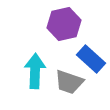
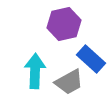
gray trapezoid: rotated 48 degrees counterclockwise
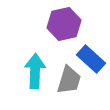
gray trapezoid: moved 2 px up; rotated 44 degrees counterclockwise
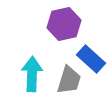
cyan arrow: moved 3 px left, 3 px down
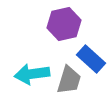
cyan arrow: rotated 100 degrees counterclockwise
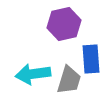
blue rectangle: rotated 44 degrees clockwise
cyan arrow: moved 1 px right
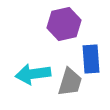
gray trapezoid: moved 1 px right, 2 px down
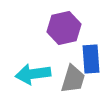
purple hexagon: moved 4 px down
gray trapezoid: moved 3 px right, 3 px up
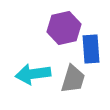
blue rectangle: moved 10 px up
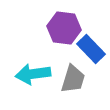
purple hexagon: rotated 20 degrees clockwise
blue rectangle: rotated 40 degrees counterclockwise
